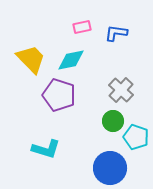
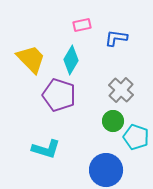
pink rectangle: moved 2 px up
blue L-shape: moved 5 px down
cyan diamond: rotated 48 degrees counterclockwise
blue circle: moved 4 px left, 2 px down
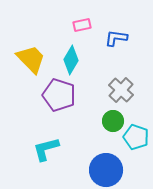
cyan L-shape: rotated 148 degrees clockwise
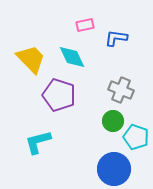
pink rectangle: moved 3 px right
cyan diamond: moved 1 px right, 3 px up; rotated 56 degrees counterclockwise
gray cross: rotated 20 degrees counterclockwise
cyan L-shape: moved 8 px left, 7 px up
blue circle: moved 8 px right, 1 px up
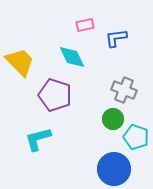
blue L-shape: rotated 15 degrees counterclockwise
yellow trapezoid: moved 11 px left, 3 px down
gray cross: moved 3 px right
purple pentagon: moved 4 px left
green circle: moved 2 px up
cyan L-shape: moved 3 px up
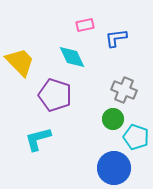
blue circle: moved 1 px up
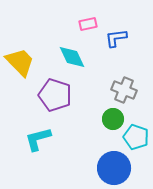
pink rectangle: moved 3 px right, 1 px up
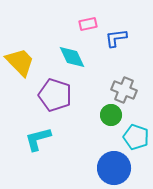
green circle: moved 2 px left, 4 px up
